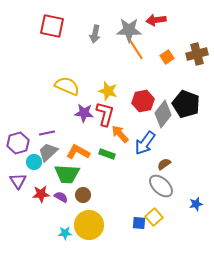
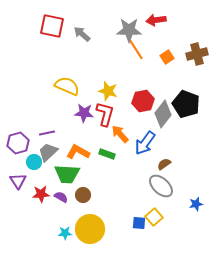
gray arrow: moved 13 px left; rotated 120 degrees clockwise
yellow circle: moved 1 px right, 4 px down
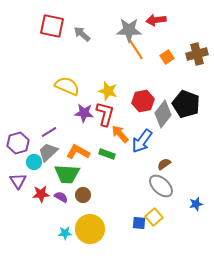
purple line: moved 2 px right, 1 px up; rotated 21 degrees counterclockwise
blue arrow: moved 3 px left, 2 px up
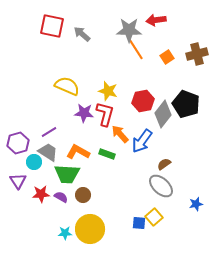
gray trapezoid: rotated 75 degrees clockwise
